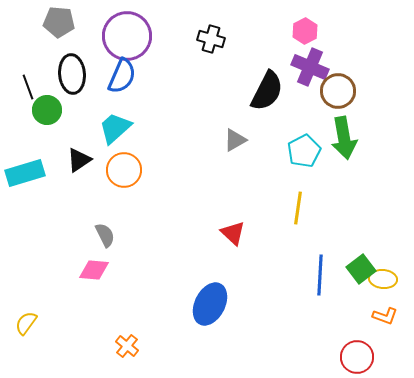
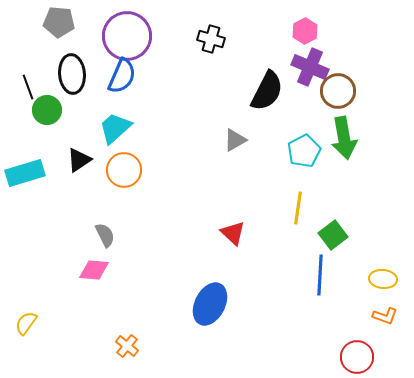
green square: moved 28 px left, 34 px up
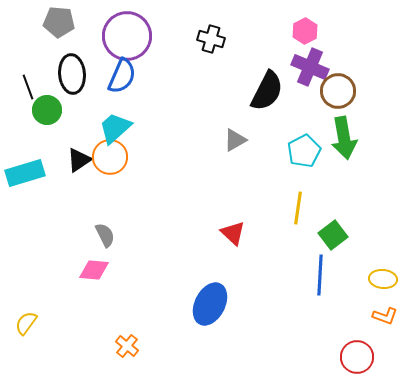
orange circle: moved 14 px left, 13 px up
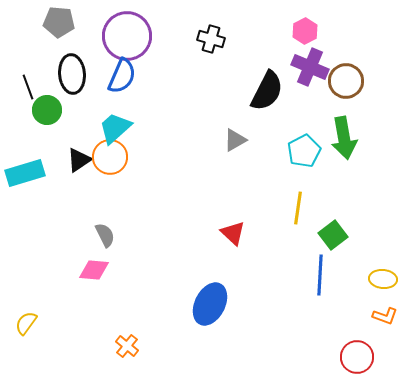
brown circle: moved 8 px right, 10 px up
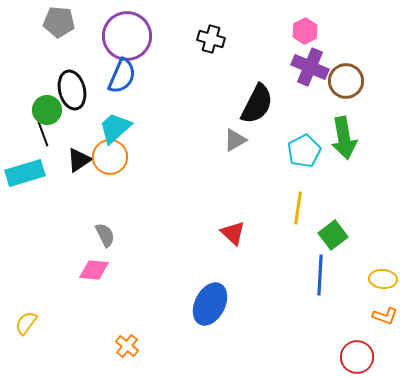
black ellipse: moved 16 px down; rotated 9 degrees counterclockwise
black line: moved 15 px right, 47 px down
black semicircle: moved 10 px left, 13 px down
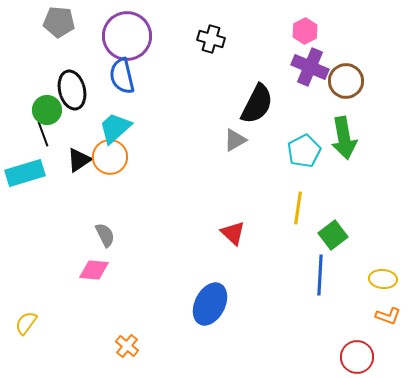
blue semicircle: rotated 144 degrees clockwise
orange L-shape: moved 3 px right
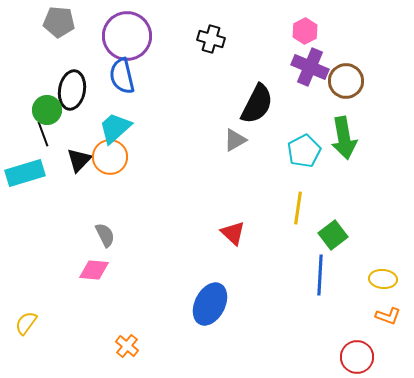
black ellipse: rotated 24 degrees clockwise
black triangle: rotated 12 degrees counterclockwise
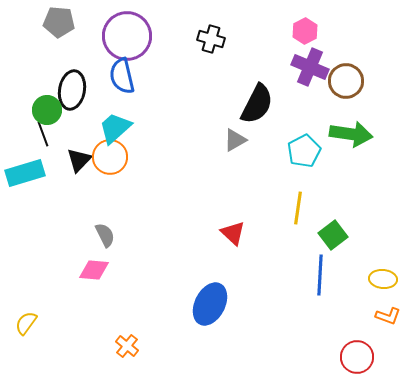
green arrow: moved 7 px right, 4 px up; rotated 72 degrees counterclockwise
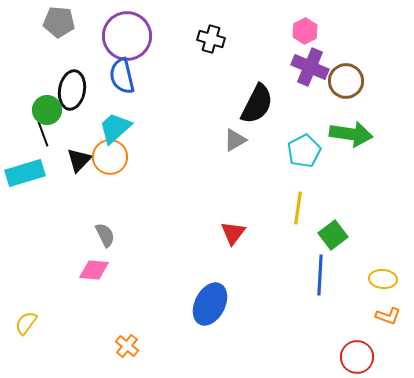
red triangle: rotated 24 degrees clockwise
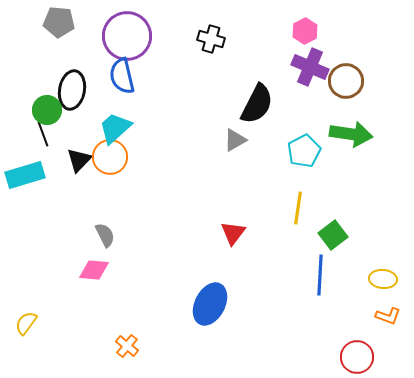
cyan rectangle: moved 2 px down
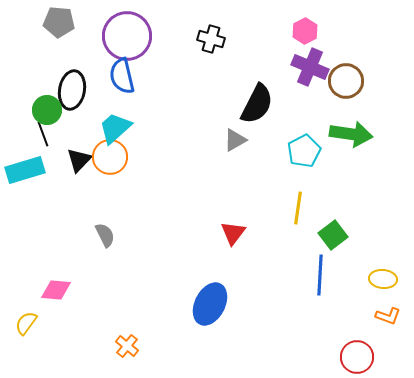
cyan rectangle: moved 5 px up
pink diamond: moved 38 px left, 20 px down
